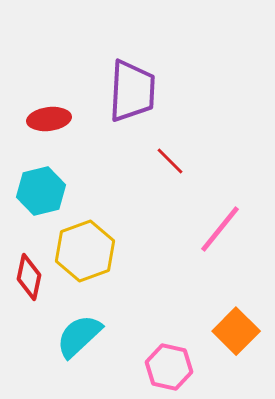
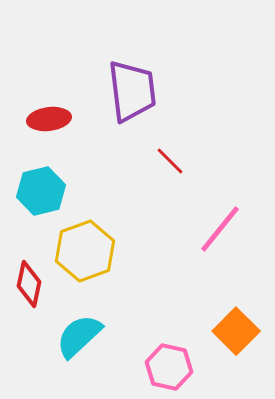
purple trapezoid: rotated 10 degrees counterclockwise
red diamond: moved 7 px down
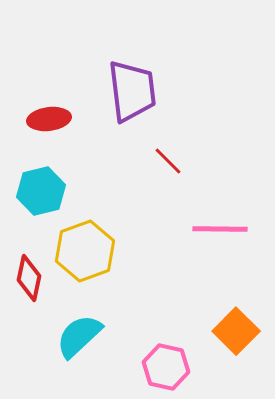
red line: moved 2 px left
pink line: rotated 52 degrees clockwise
red diamond: moved 6 px up
pink hexagon: moved 3 px left
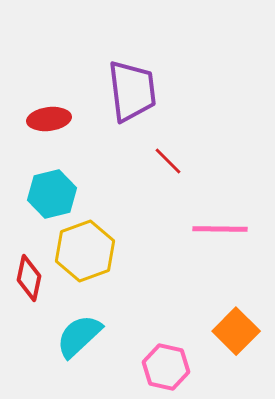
cyan hexagon: moved 11 px right, 3 px down
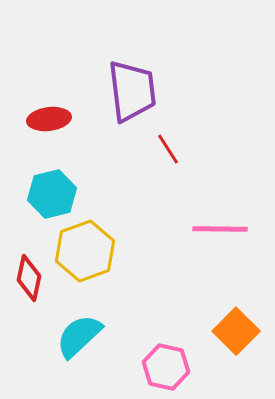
red line: moved 12 px up; rotated 12 degrees clockwise
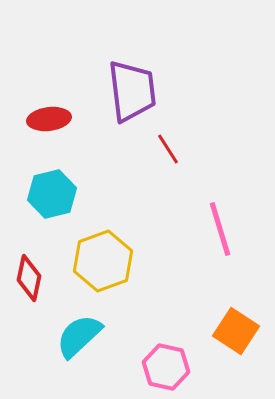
pink line: rotated 72 degrees clockwise
yellow hexagon: moved 18 px right, 10 px down
orange square: rotated 12 degrees counterclockwise
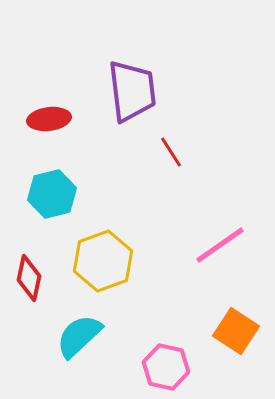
red line: moved 3 px right, 3 px down
pink line: moved 16 px down; rotated 72 degrees clockwise
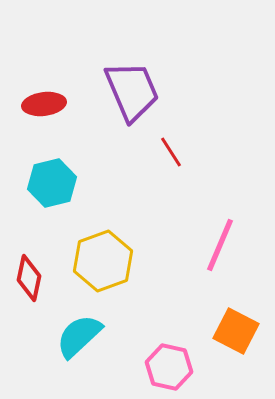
purple trapezoid: rotated 16 degrees counterclockwise
red ellipse: moved 5 px left, 15 px up
cyan hexagon: moved 11 px up
pink line: rotated 32 degrees counterclockwise
orange square: rotated 6 degrees counterclockwise
pink hexagon: moved 3 px right
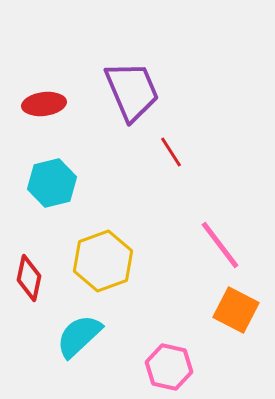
pink line: rotated 60 degrees counterclockwise
orange square: moved 21 px up
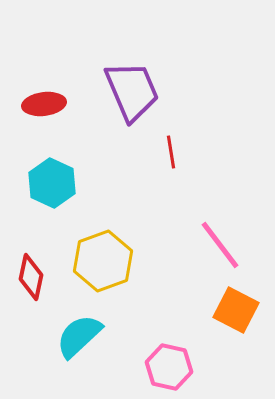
red line: rotated 24 degrees clockwise
cyan hexagon: rotated 21 degrees counterclockwise
red diamond: moved 2 px right, 1 px up
